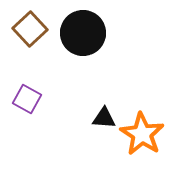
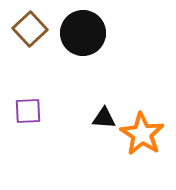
purple square: moved 1 px right, 12 px down; rotated 32 degrees counterclockwise
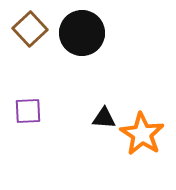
black circle: moved 1 px left
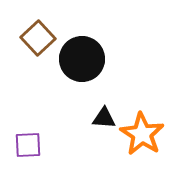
brown square: moved 8 px right, 9 px down
black circle: moved 26 px down
purple square: moved 34 px down
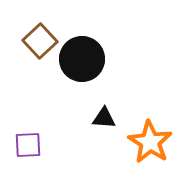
brown square: moved 2 px right, 3 px down
orange star: moved 8 px right, 8 px down
